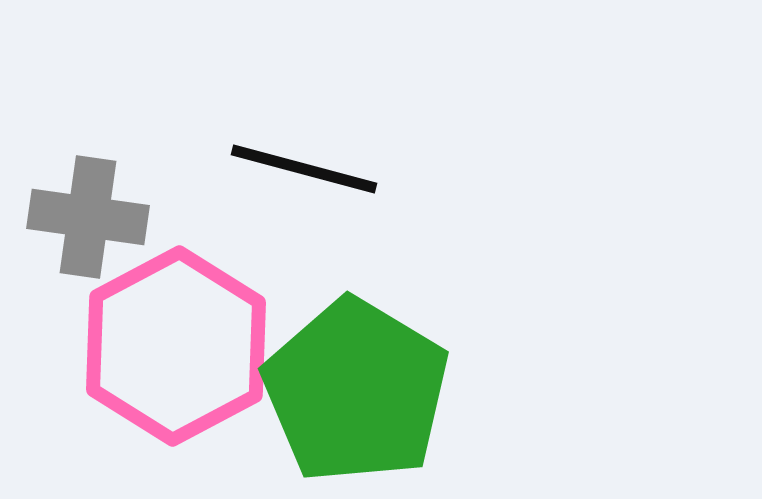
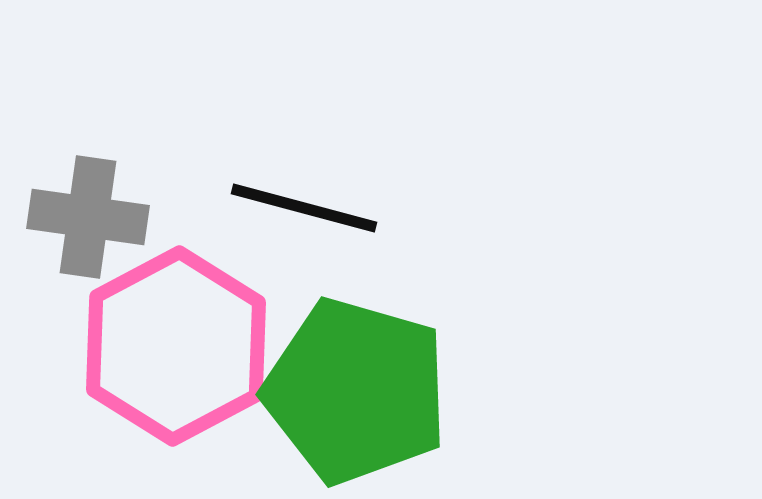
black line: moved 39 px down
green pentagon: rotated 15 degrees counterclockwise
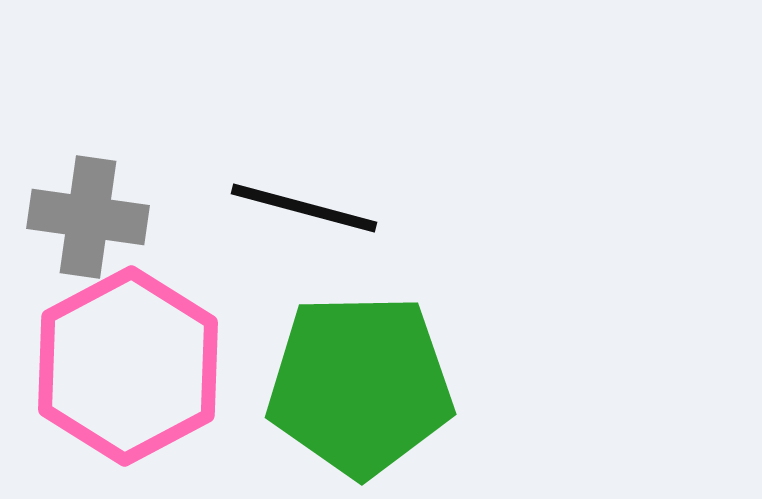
pink hexagon: moved 48 px left, 20 px down
green pentagon: moved 4 px right, 6 px up; rotated 17 degrees counterclockwise
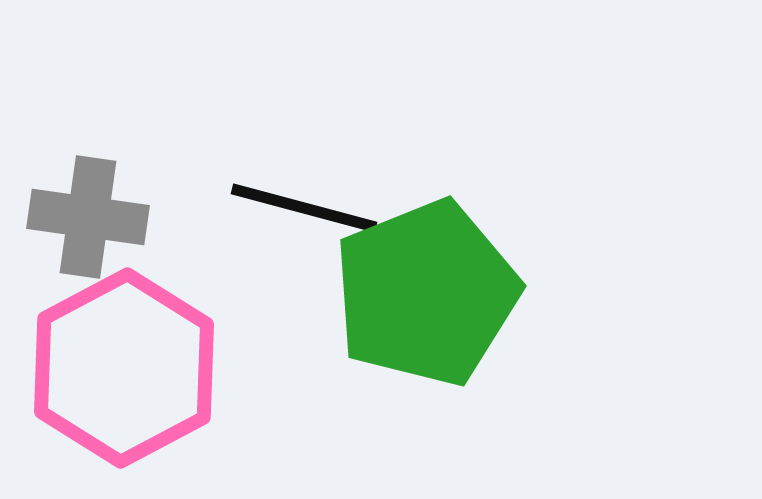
pink hexagon: moved 4 px left, 2 px down
green pentagon: moved 66 px right, 92 px up; rotated 21 degrees counterclockwise
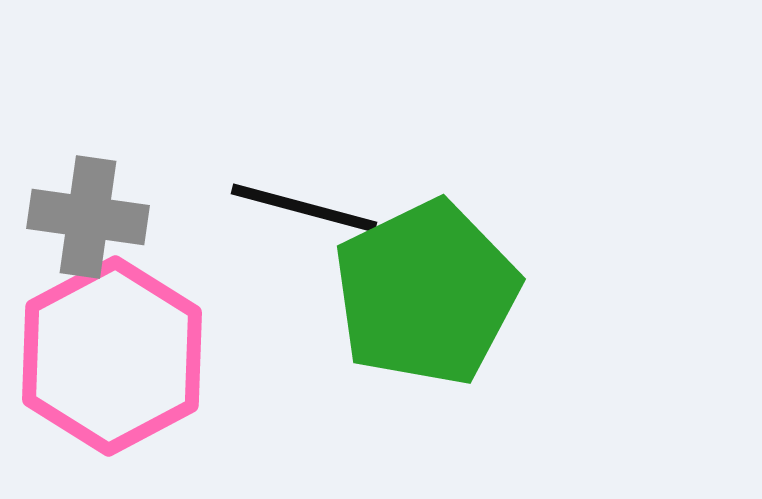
green pentagon: rotated 4 degrees counterclockwise
pink hexagon: moved 12 px left, 12 px up
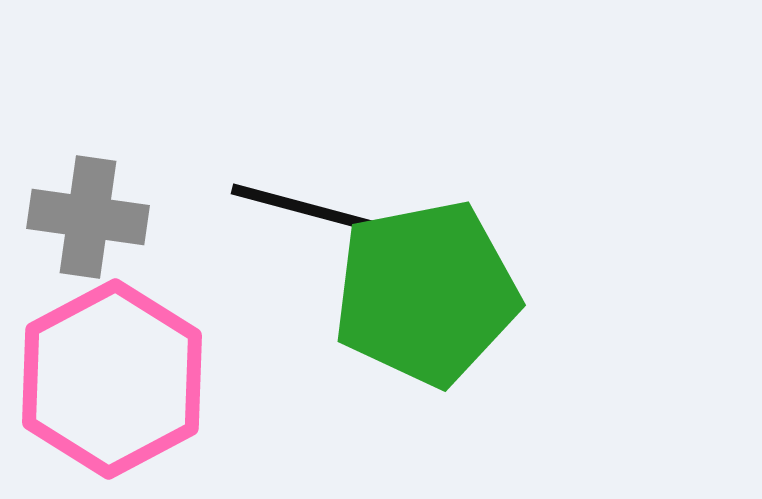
green pentagon: rotated 15 degrees clockwise
pink hexagon: moved 23 px down
